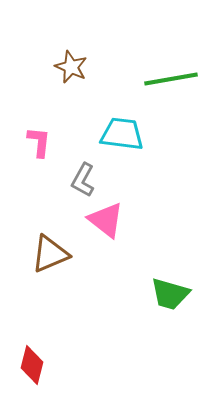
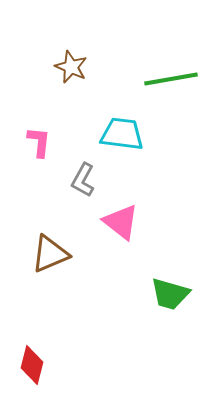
pink triangle: moved 15 px right, 2 px down
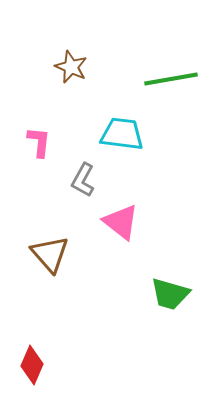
brown triangle: rotated 48 degrees counterclockwise
red diamond: rotated 9 degrees clockwise
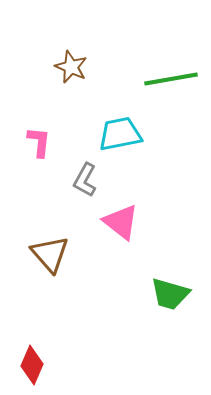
cyan trapezoid: moved 2 px left; rotated 18 degrees counterclockwise
gray L-shape: moved 2 px right
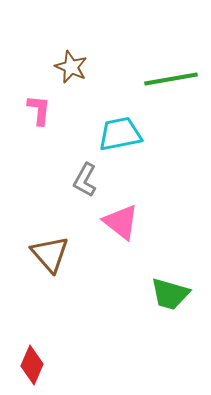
pink L-shape: moved 32 px up
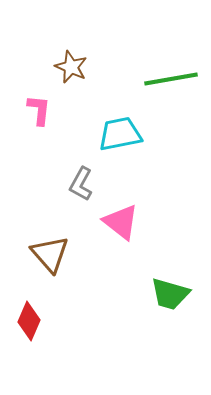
gray L-shape: moved 4 px left, 4 px down
red diamond: moved 3 px left, 44 px up
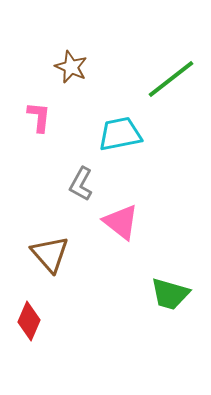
green line: rotated 28 degrees counterclockwise
pink L-shape: moved 7 px down
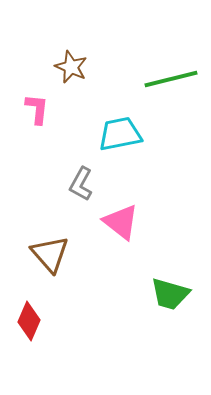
green line: rotated 24 degrees clockwise
pink L-shape: moved 2 px left, 8 px up
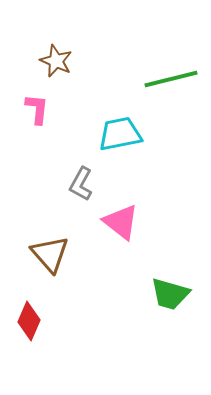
brown star: moved 15 px left, 6 px up
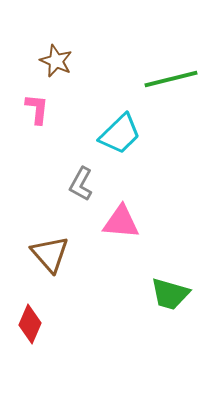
cyan trapezoid: rotated 147 degrees clockwise
pink triangle: rotated 33 degrees counterclockwise
red diamond: moved 1 px right, 3 px down
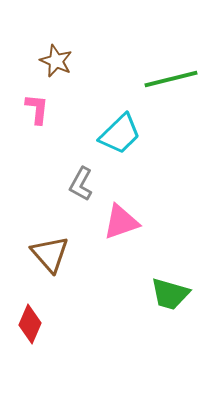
pink triangle: rotated 24 degrees counterclockwise
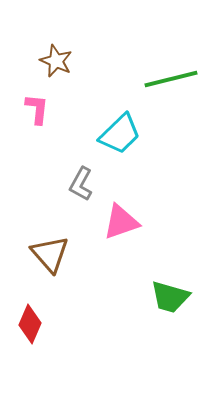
green trapezoid: moved 3 px down
